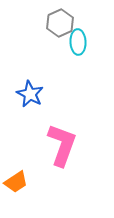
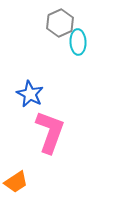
pink L-shape: moved 12 px left, 13 px up
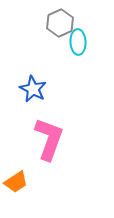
blue star: moved 3 px right, 5 px up
pink L-shape: moved 1 px left, 7 px down
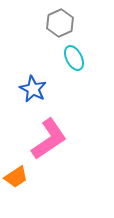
cyan ellipse: moved 4 px left, 16 px down; rotated 25 degrees counterclockwise
pink L-shape: rotated 36 degrees clockwise
orange trapezoid: moved 5 px up
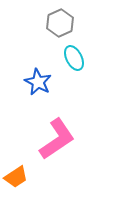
blue star: moved 5 px right, 7 px up
pink L-shape: moved 8 px right
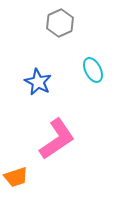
cyan ellipse: moved 19 px right, 12 px down
orange trapezoid: rotated 15 degrees clockwise
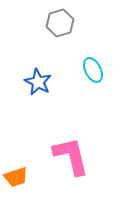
gray hexagon: rotated 8 degrees clockwise
pink L-shape: moved 14 px right, 17 px down; rotated 69 degrees counterclockwise
